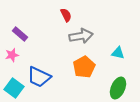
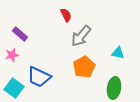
gray arrow: rotated 140 degrees clockwise
green ellipse: moved 4 px left; rotated 15 degrees counterclockwise
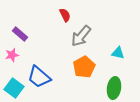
red semicircle: moved 1 px left
blue trapezoid: rotated 15 degrees clockwise
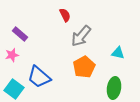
cyan square: moved 1 px down
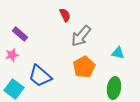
blue trapezoid: moved 1 px right, 1 px up
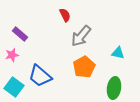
cyan square: moved 2 px up
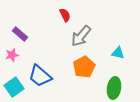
cyan square: rotated 18 degrees clockwise
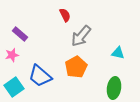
orange pentagon: moved 8 px left
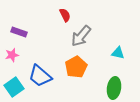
purple rectangle: moved 1 px left, 2 px up; rotated 21 degrees counterclockwise
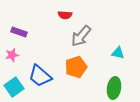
red semicircle: rotated 120 degrees clockwise
orange pentagon: rotated 10 degrees clockwise
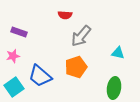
pink star: moved 1 px right, 1 px down
